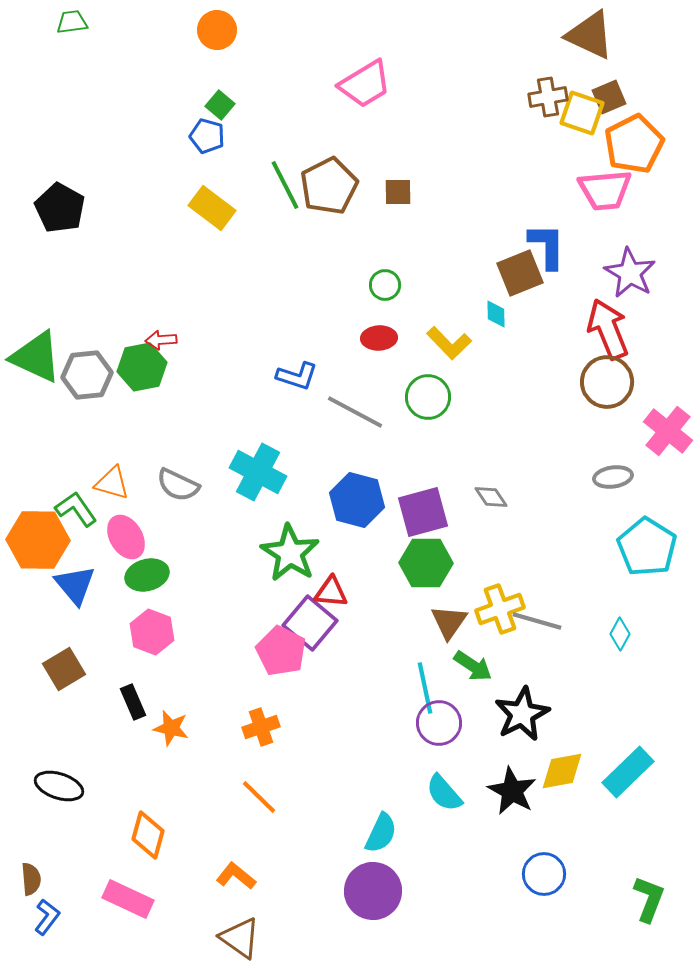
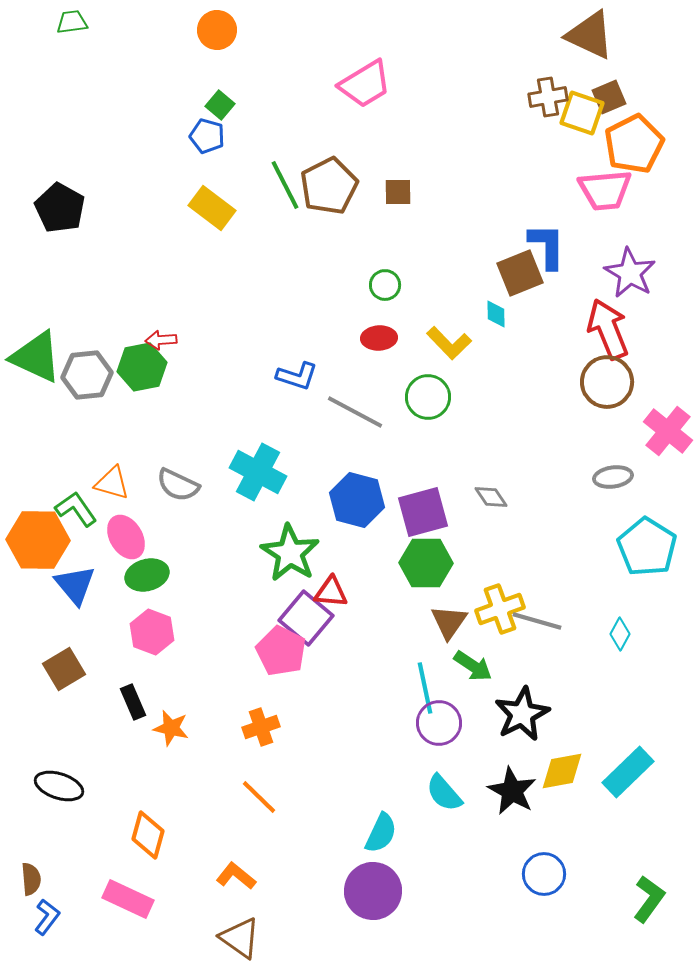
purple square at (310, 623): moved 4 px left, 5 px up
green L-shape at (649, 899): rotated 15 degrees clockwise
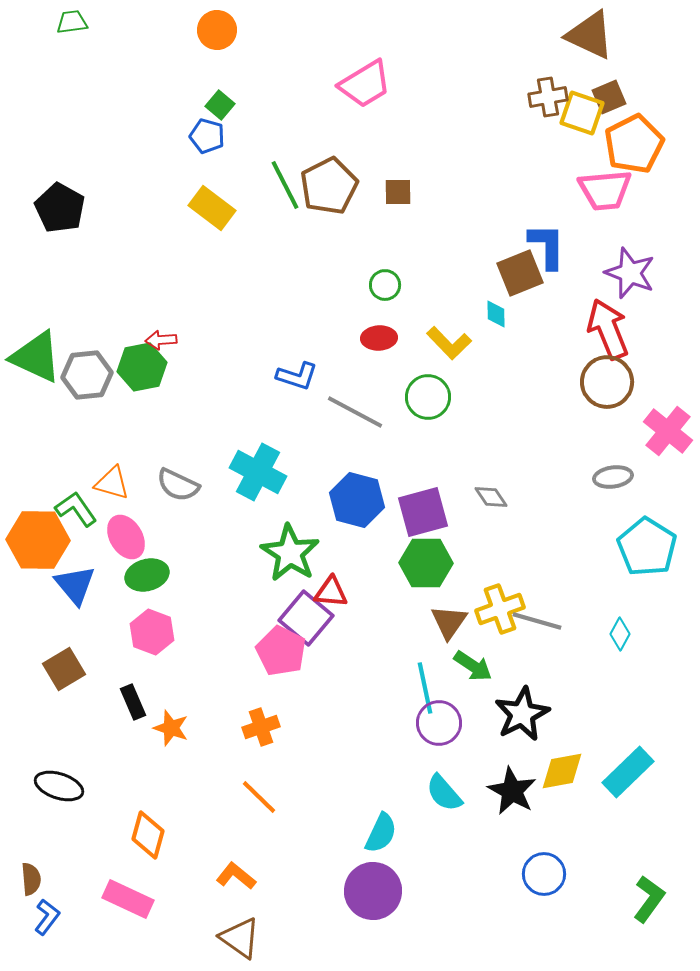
purple star at (630, 273): rotated 9 degrees counterclockwise
orange star at (171, 728): rotated 6 degrees clockwise
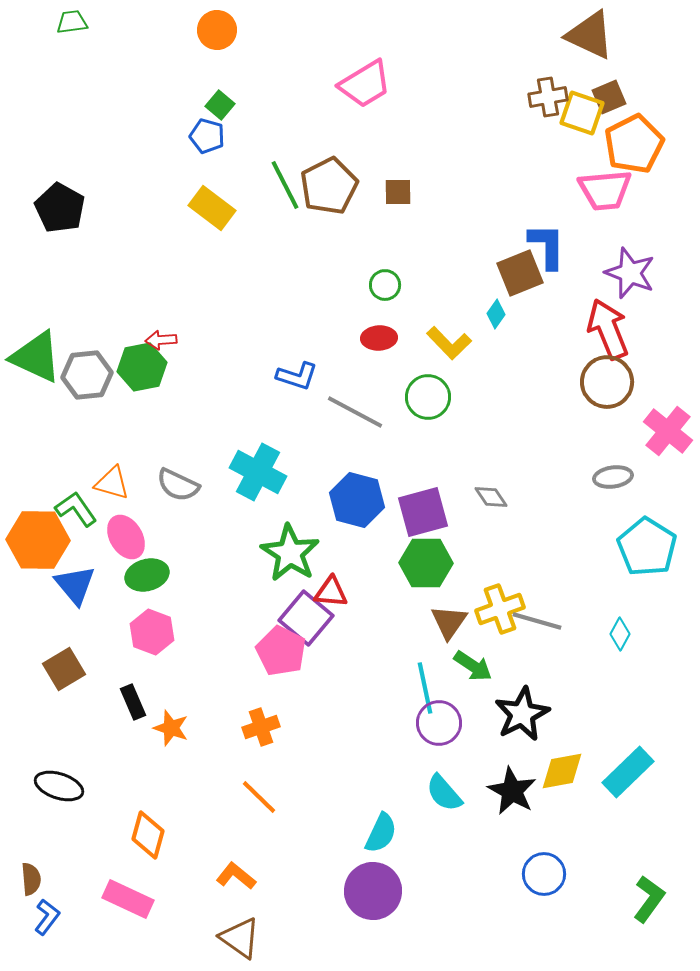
cyan diamond at (496, 314): rotated 36 degrees clockwise
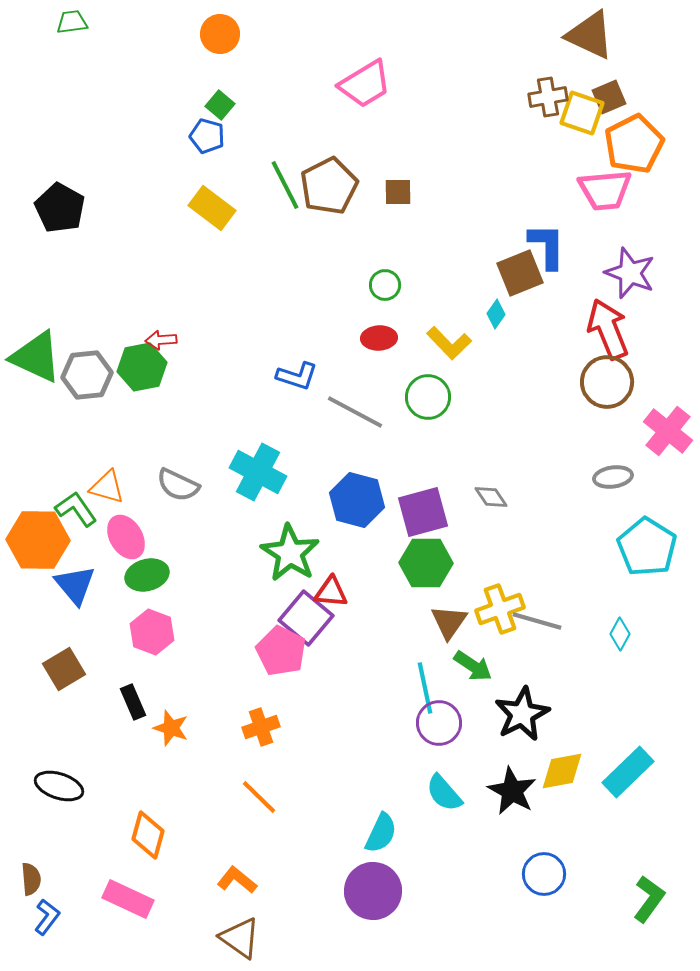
orange circle at (217, 30): moved 3 px right, 4 px down
orange triangle at (112, 483): moved 5 px left, 4 px down
orange L-shape at (236, 876): moved 1 px right, 4 px down
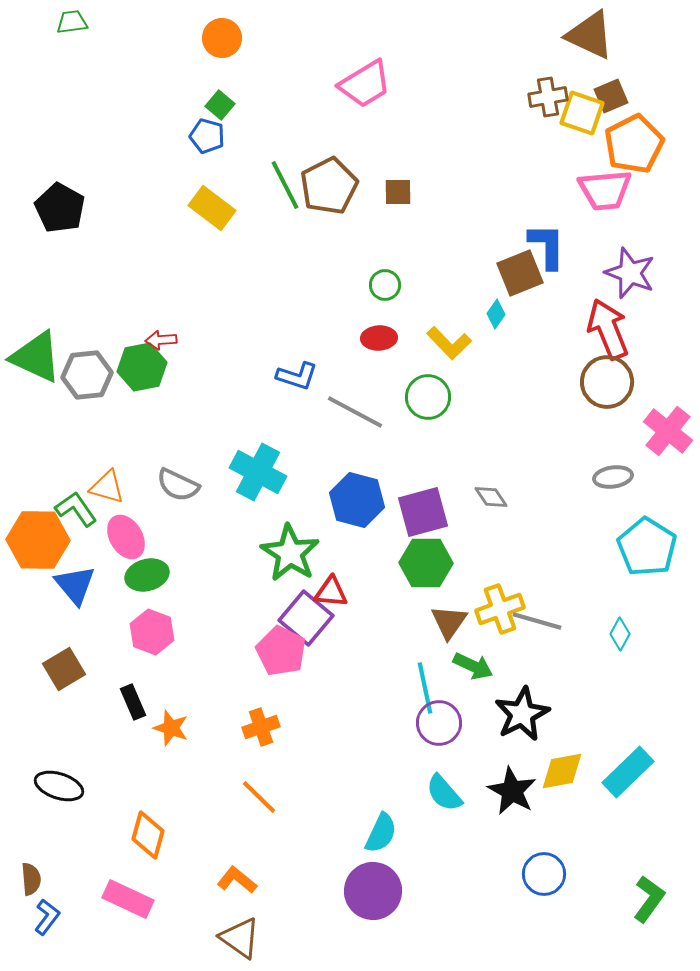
orange circle at (220, 34): moved 2 px right, 4 px down
brown square at (609, 97): moved 2 px right, 1 px up
green arrow at (473, 666): rotated 9 degrees counterclockwise
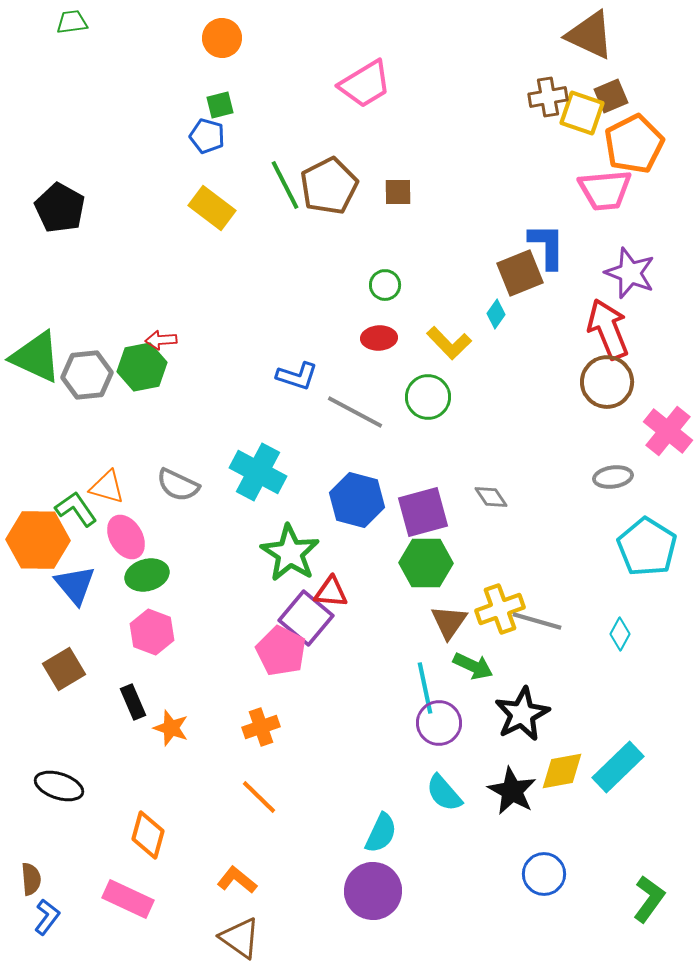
green square at (220, 105): rotated 36 degrees clockwise
cyan rectangle at (628, 772): moved 10 px left, 5 px up
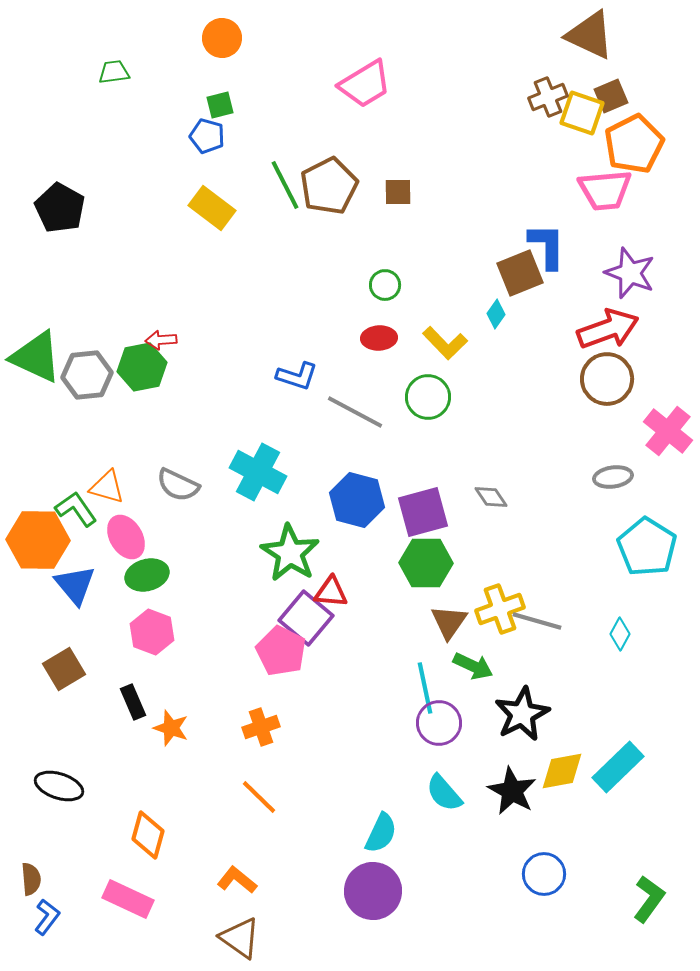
green trapezoid at (72, 22): moved 42 px right, 50 px down
brown cross at (548, 97): rotated 12 degrees counterclockwise
red arrow at (608, 329): rotated 92 degrees clockwise
yellow L-shape at (449, 343): moved 4 px left
brown circle at (607, 382): moved 3 px up
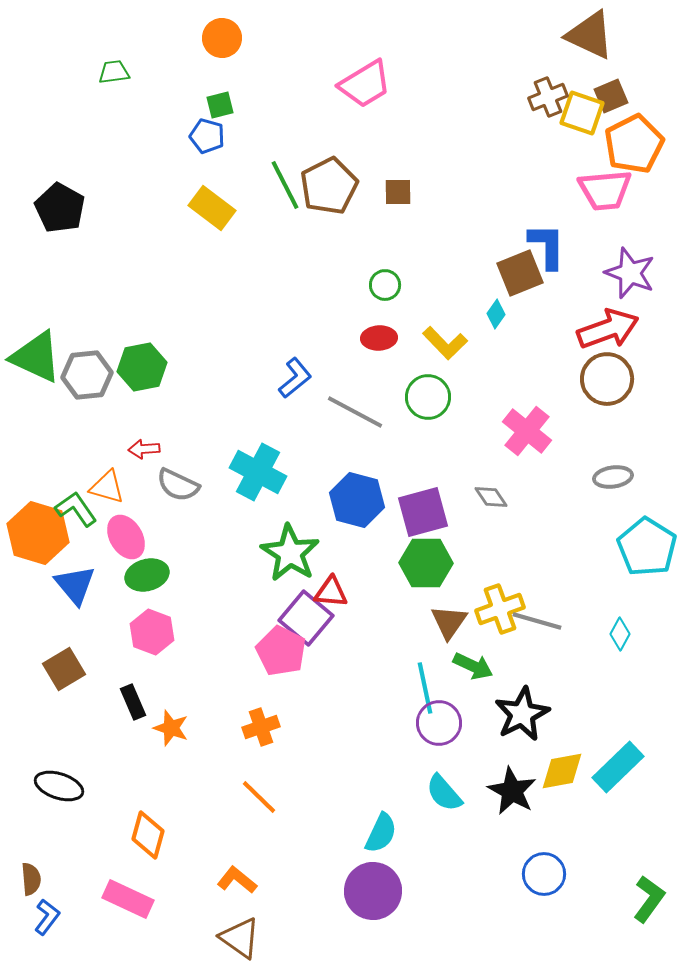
red arrow at (161, 340): moved 17 px left, 109 px down
blue L-shape at (297, 376): moved 2 px left, 2 px down; rotated 57 degrees counterclockwise
pink cross at (668, 431): moved 141 px left
orange hexagon at (38, 540): moved 7 px up; rotated 16 degrees clockwise
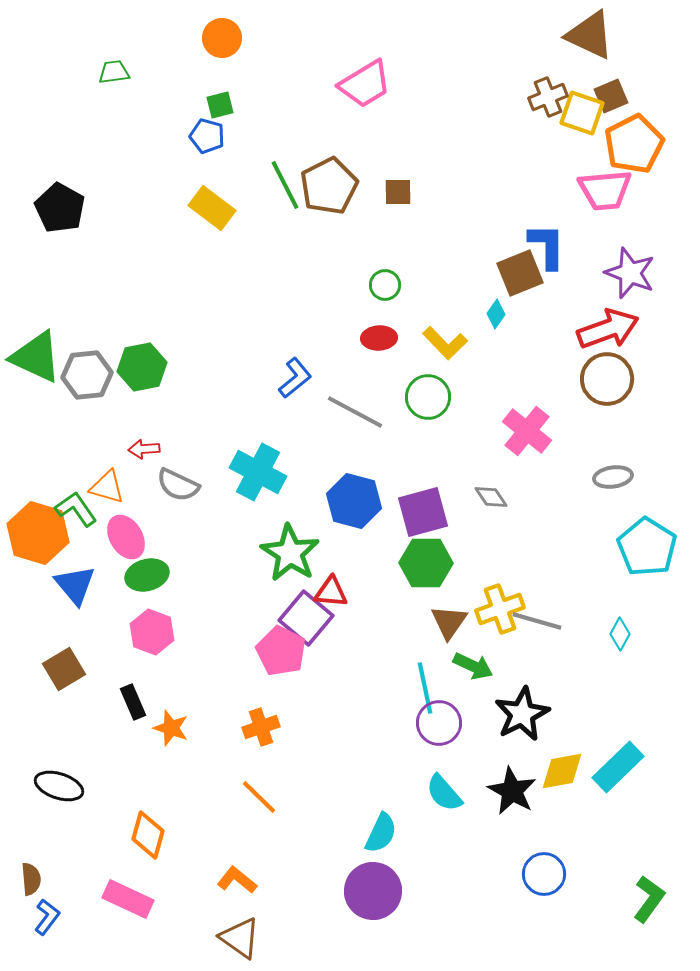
blue hexagon at (357, 500): moved 3 px left, 1 px down
